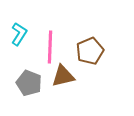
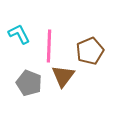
cyan L-shape: rotated 60 degrees counterclockwise
pink line: moved 1 px left, 1 px up
brown triangle: rotated 40 degrees counterclockwise
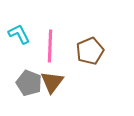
pink line: moved 1 px right
brown triangle: moved 11 px left, 6 px down
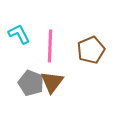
brown pentagon: moved 1 px right, 1 px up
gray pentagon: moved 2 px right
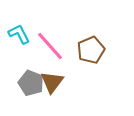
pink line: rotated 44 degrees counterclockwise
